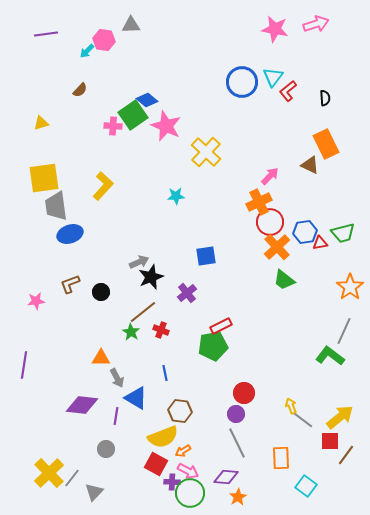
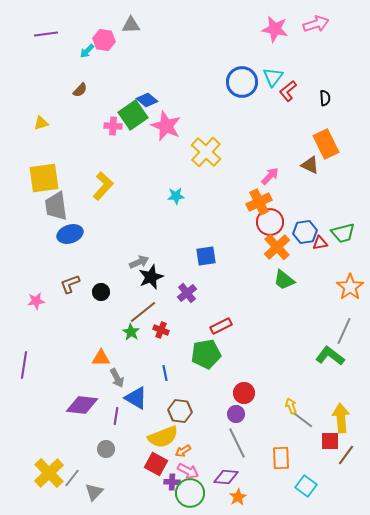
green pentagon at (213, 346): moved 7 px left, 8 px down
yellow arrow at (340, 417): moved 1 px right, 1 px down; rotated 56 degrees counterclockwise
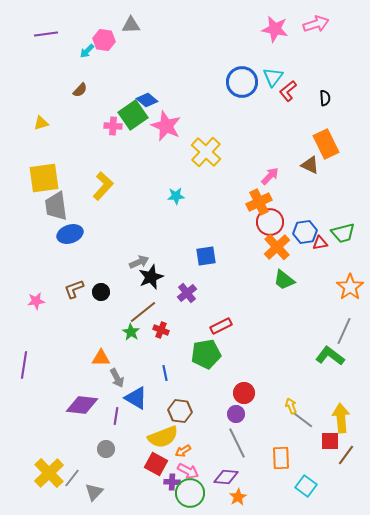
brown L-shape at (70, 284): moved 4 px right, 5 px down
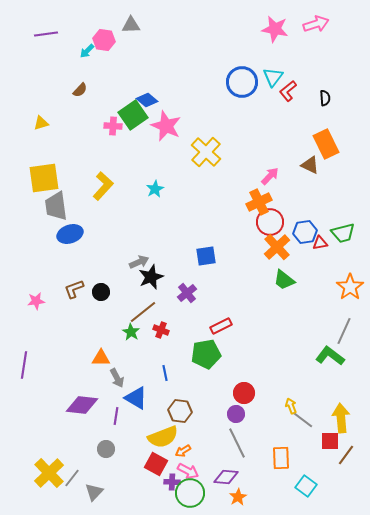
cyan star at (176, 196): moved 21 px left, 7 px up; rotated 24 degrees counterclockwise
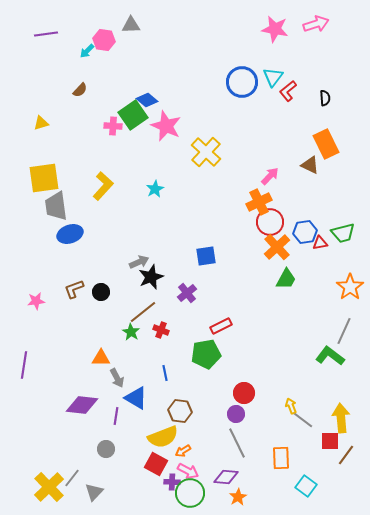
green trapezoid at (284, 280): moved 2 px right, 1 px up; rotated 100 degrees counterclockwise
yellow cross at (49, 473): moved 14 px down
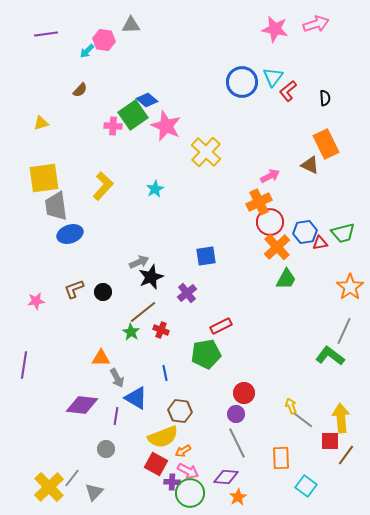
pink arrow at (270, 176): rotated 18 degrees clockwise
black circle at (101, 292): moved 2 px right
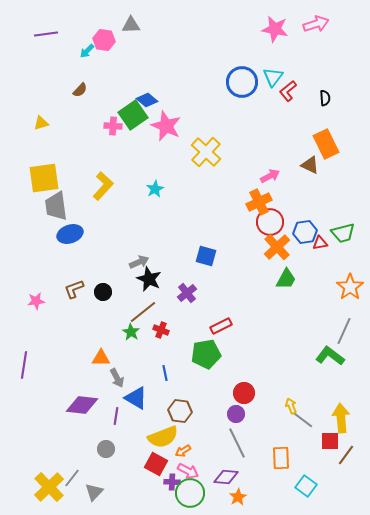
blue square at (206, 256): rotated 25 degrees clockwise
black star at (151, 277): moved 2 px left, 2 px down; rotated 25 degrees counterclockwise
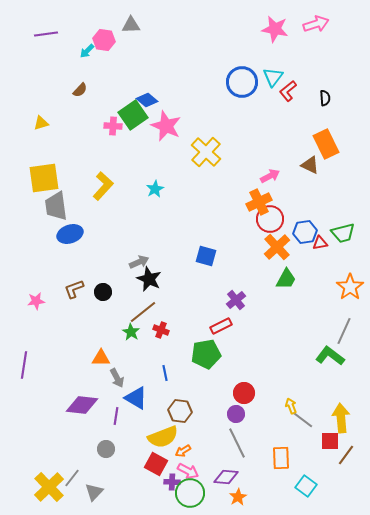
red circle at (270, 222): moved 3 px up
purple cross at (187, 293): moved 49 px right, 7 px down
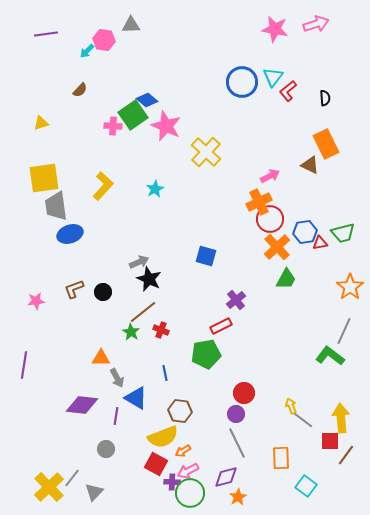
pink arrow at (188, 471): rotated 125 degrees clockwise
purple diamond at (226, 477): rotated 20 degrees counterclockwise
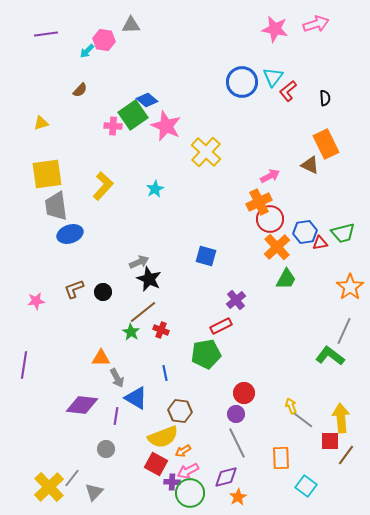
yellow square at (44, 178): moved 3 px right, 4 px up
